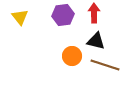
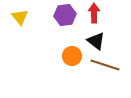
purple hexagon: moved 2 px right
black triangle: rotated 24 degrees clockwise
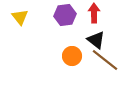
black triangle: moved 1 px up
brown line: moved 5 px up; rotated 20 degrees clockwise
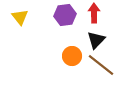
black triangle: rotated 36 degrees clockwise
brown line: moved 4 px left, 5 px down
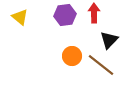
yellow triangle: rotated 12 degrees counterclockwise
black triangle: moved 13 px right
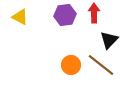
yellow triangle: rotated 12 degrees counterclockwise
orange circle: moved 1 px left, 9 px down
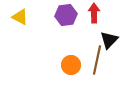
purple hexagon: moved 1 px right
brown line: moved 4 px left, 5 px up; rotated 64 degrees clockwise
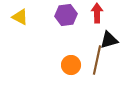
red arrow: moved 3 px right
black triangle: rotated 30 degrees clockwise
